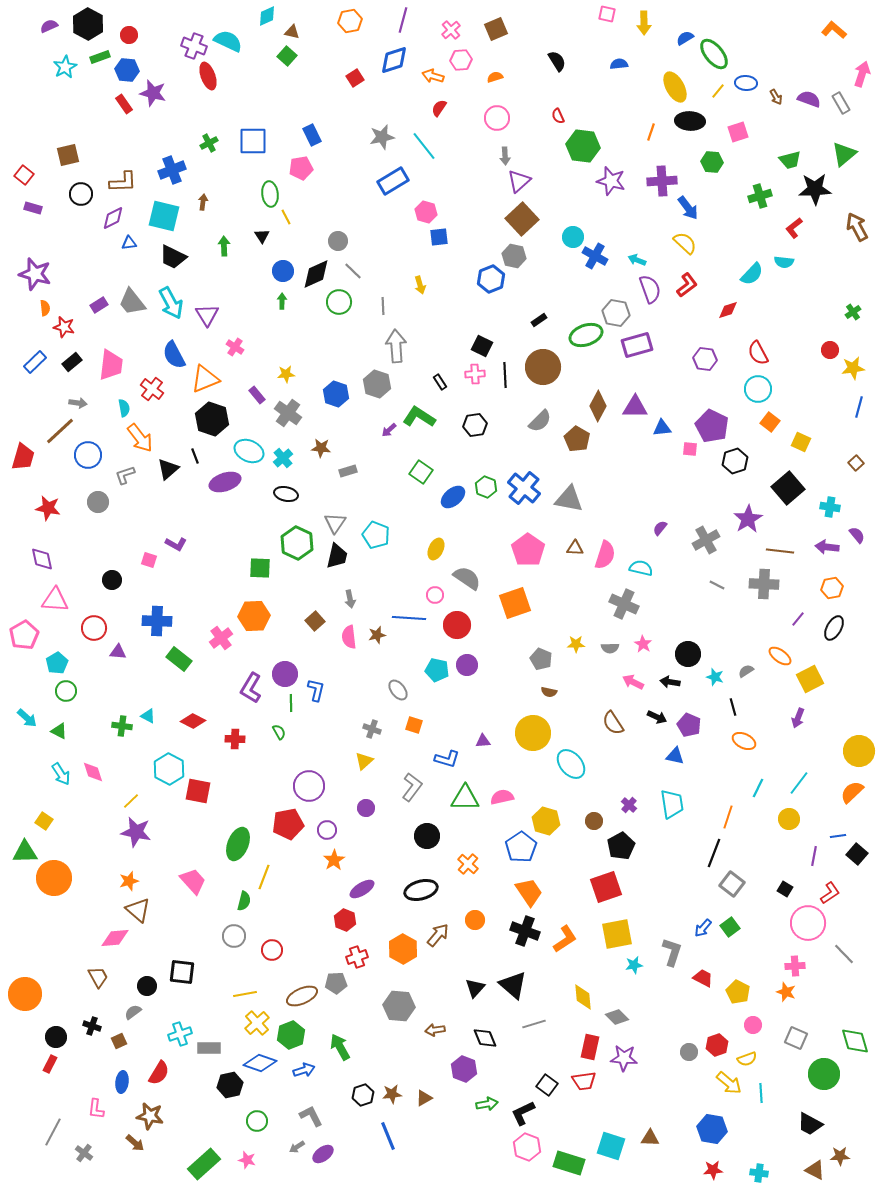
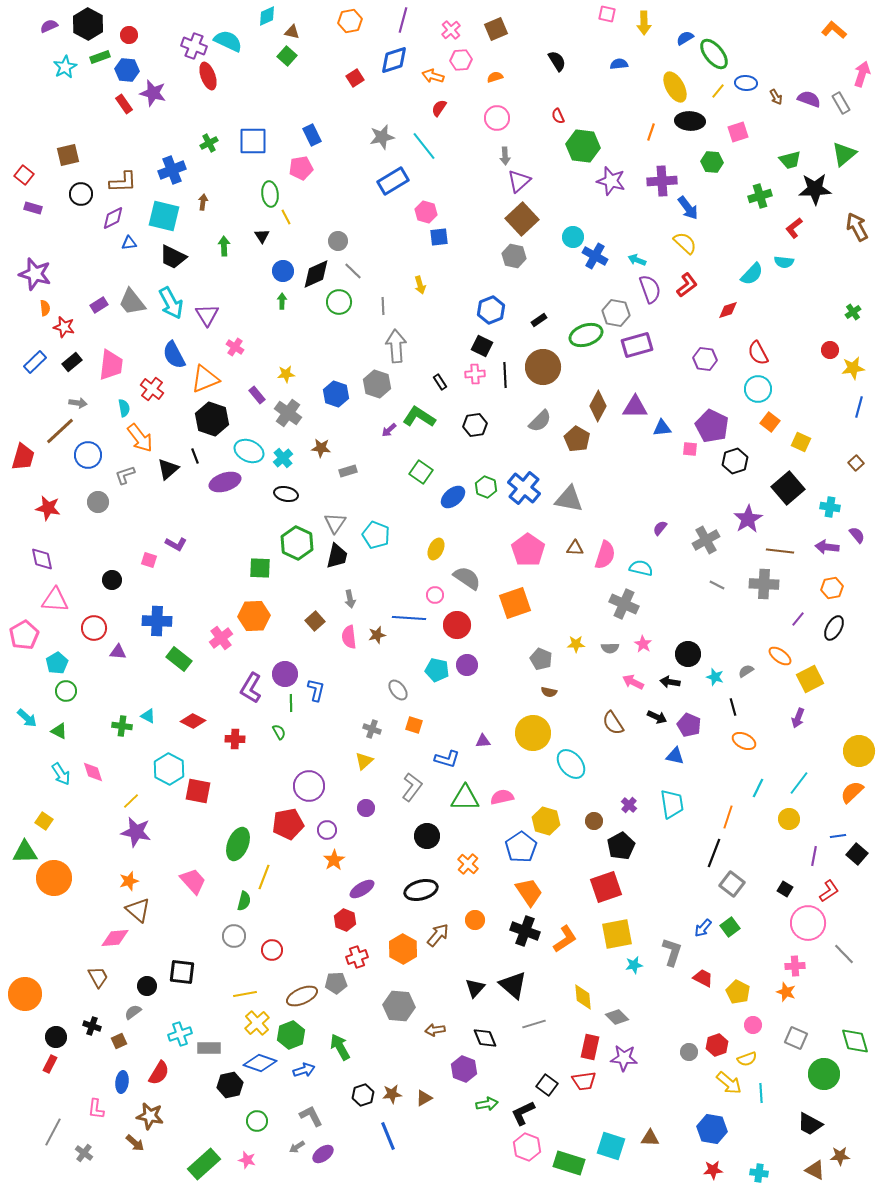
blue hexagon at (491, 279): moved 31 px down
red L-shape at (830, 893): moved 1 px left, 2 px up
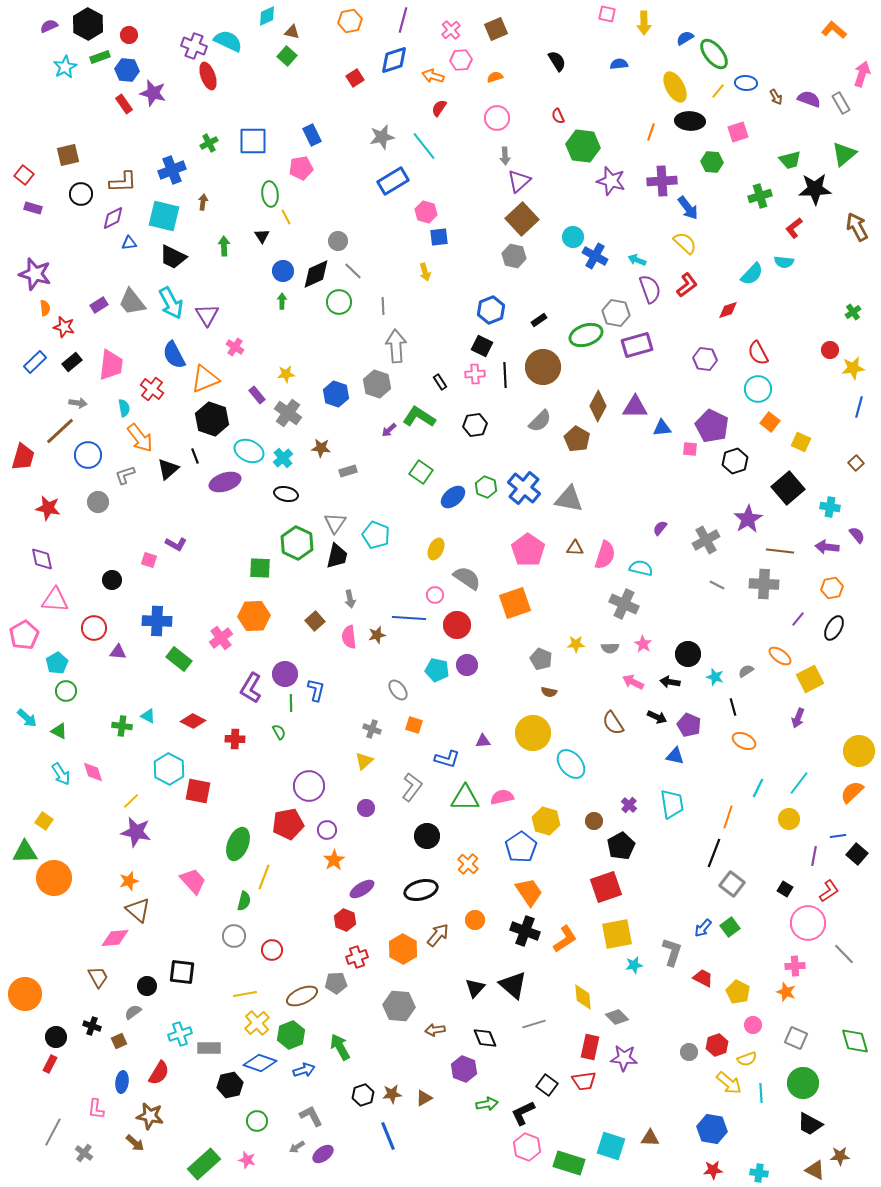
yellow arrow at (420, 285): moved 5 px right, 13 px up
green circle at (824, 1074): moved 21 px left, 9 px down
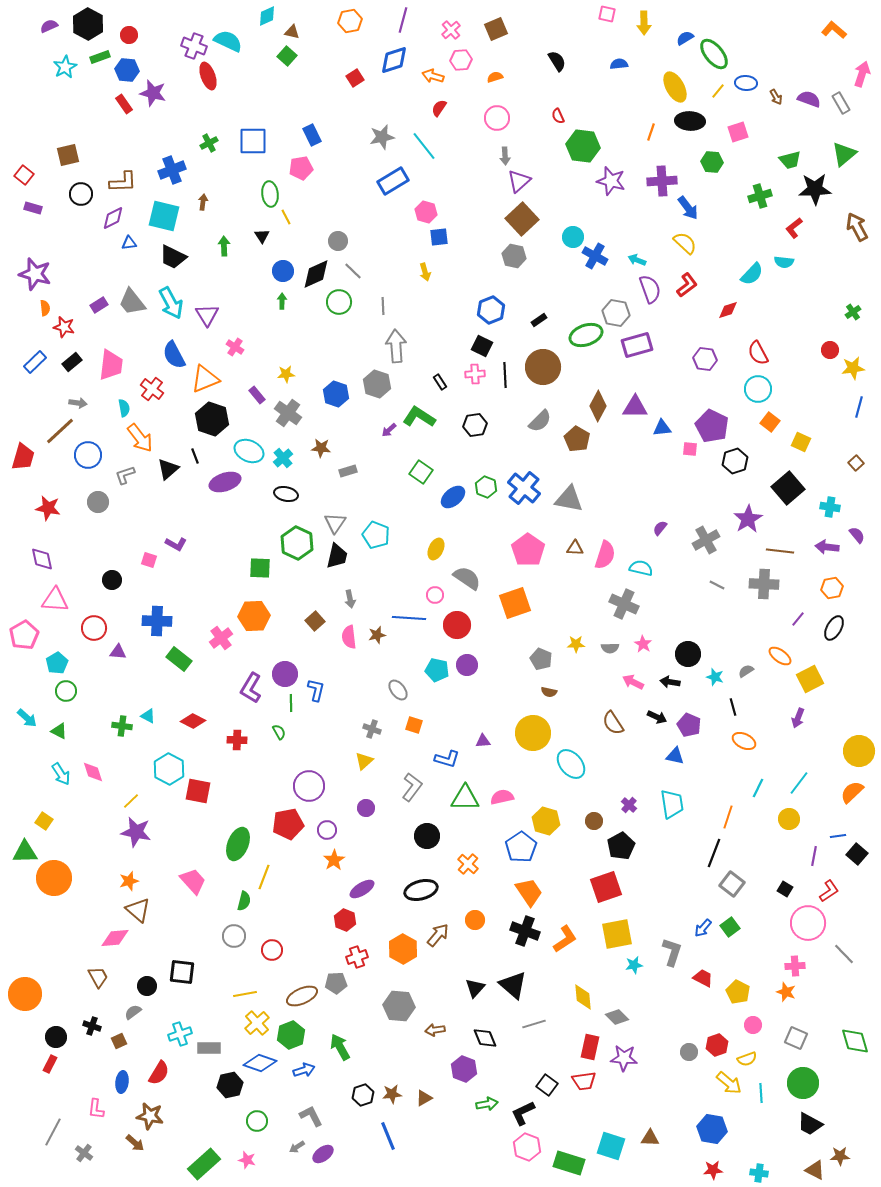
red cross at (235, 739): moved 2 px right, 1 px down
